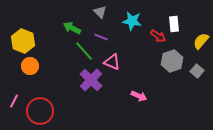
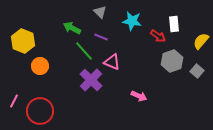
orange circle: moved 10 px right
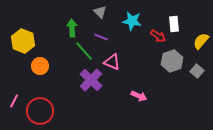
green arrow: rotated 60 degrees clockwise
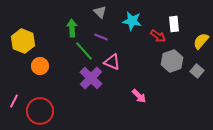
purple cross: moved 2 px up
pink arrow: rotated 21 degrees clockwise
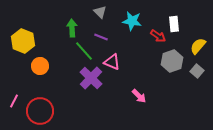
yellow semicircle: moved 3 px left, 5 px down
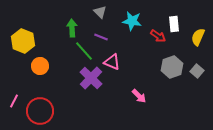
yellow semicircle: moved 9 px up; rotated 18 degrees counterclockwise
gray hexagon: moved 6 px down
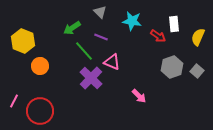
green arrow: rotated 120 degrees counterclockwise
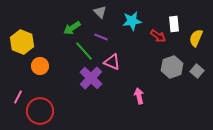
cyan star: rotated 18 degrees counterclockwise
yellow semicircle: moved 2 px left, 1 px down
yellow hexagon: moved 1 px left, 1 px down
pink arrow: rotated 147 degrees counterclockwise
pink line: moved 4 px right, 4 px up
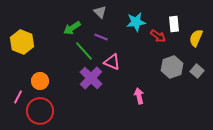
cyan star: moved 4 px right, 1 px down
orange circle: moved 15 px down
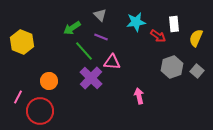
gray triangle: moved 3 px down
pink triangle: rotated 18 degrees counterclockwise
orange circle: moved 9 px right
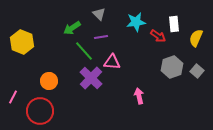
gray triangle: moved 1 px left, 1 px up
purple line: rotated 32 degrees counterclockwise
pink line: moved 5 px left
